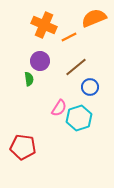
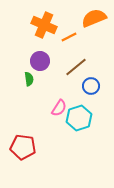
blue circle: moved 1 px right, 1 px up
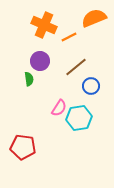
cyan hexagon: rotated 10 degrees clockwise
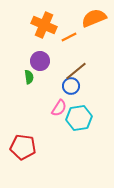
brown line: moved 4 px down
green semicircle: moved 2 px up
blue circle: moved 20 px left
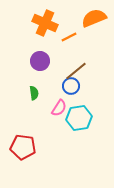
orange cross: moved 1 px right, 2 px up
green semicircle: moved 5 px right, 16 px down
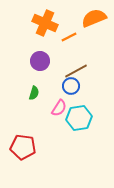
brown line: rotated 10 degrees clockwise
green semicircle: rotated 24 degrees clockwise
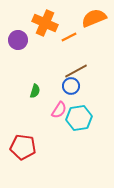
purple circle: moved 22 px left, 21 px up
green semicircle: moved 1 px right, 2 px up
pink semicircle: moved 2 px down
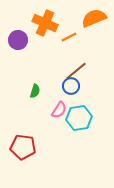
brown line: rotated 10 degrees counterclockwise
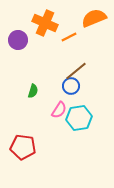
green semicircle: moved 2 px left
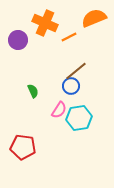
green semicircle: rotated 40 degrees counterclockwise
